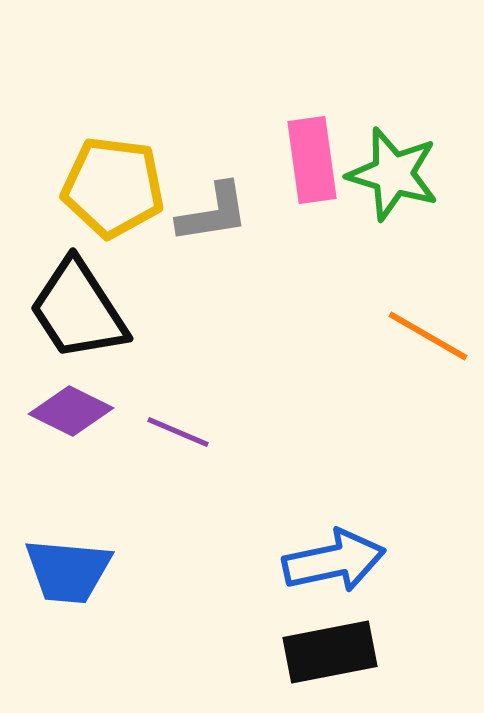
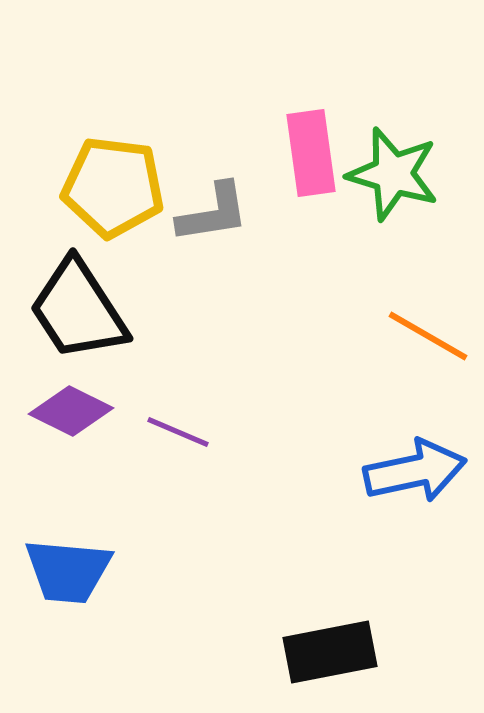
pink rectangle: moved 1 px left, 7 px up
blue arrow: moved 81 px right, 90 px up
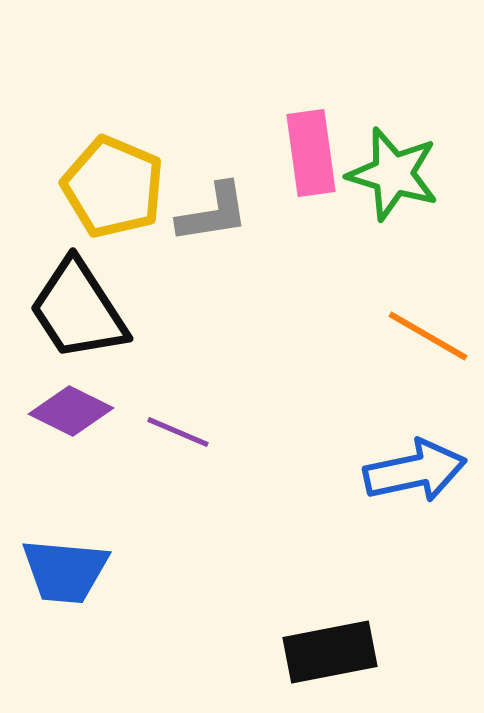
yellow pentagon: rotated 16 degrees clockwise
blue trapezoid: moved 3 px left
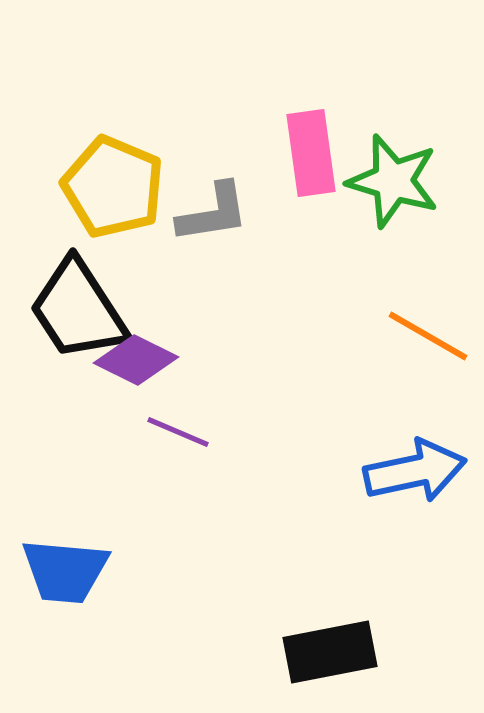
green star: moved 7 px down
purple diamond: moved 65 px right, 51 px up
